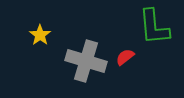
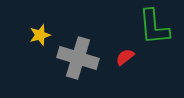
yellow star: rotated 20 degrees clockwise
gray cross: moved 8 px left, 3 px up
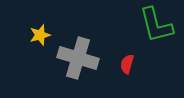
green L-shape: moved 2 px right, 2 px up; rotated 9 degrees counterclockwise
red semicircle: moved 2 px right, 7 px down; rotated 36 degrees counterclockwise
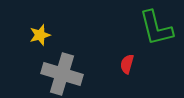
green L-shape: moved 3 px down
gray cross: moved 16 px left, 16 px down
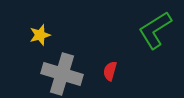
green L-shape: moved 1 px left, 2 px down; rotated 72 degrees clockwise
red semicircle: moved 17 px left, 7 px down
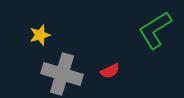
red semicircle: rotated 132 degrees counterclockwise
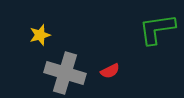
green L-shape: moved 2 px right, 1 px up; rotated 24 degrees clockwise
gray cross: moved 3 px right, 1 px up
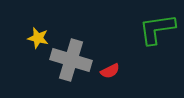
yellow star: moved 2 px left, 3 px down; rotated 30 degrees clockwise
gray cross: moved 6 px right, 13 px up
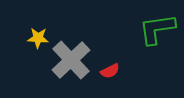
yellow star: rotated 10 degrees counterclockwise
gray cross: rotated 30 degrees clockwise
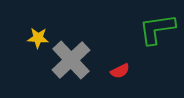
red semicircle: moved 10 px right
